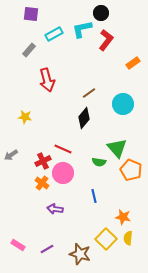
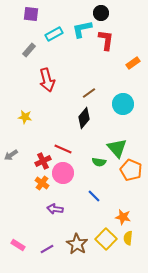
red L-shape: rotated 30 degrees counterclockwise
blue line: rotated 32 degrees counterclockwise
brown star: moved 3 px left, 10 px up; rotated 15 degrees clockwise
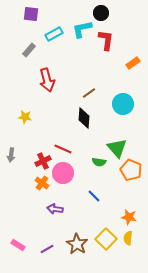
black diamond: rotated 35 degrees counterclockwise
gray arrow: rotated 48 degrees counterclockwise
orange star: moved 6 px right
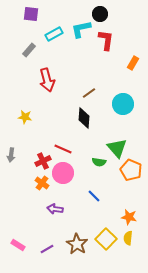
black circle: moved 1 px left, 1 px down
cyan L-shape: moved 1 px left
orange rectangle: rotated 24 degrees counterclockwise
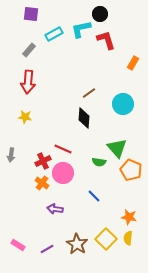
red L-shape: rotated 25 degrees counterclockwise
red arrow: moved 19 px left, 2 px down; rotated 20 degrees clockwise
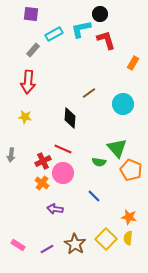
gray rectangle: moved 4 px right
black diamond: moved 14 px left
brown star: moved 2 px left
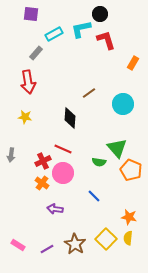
gray rectangle: moved 3 px right, 3 px down
red arrow: rotated 15 degrees counterclockwise
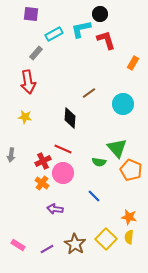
yellow semicircle: moved 1 px right, 1 px up
